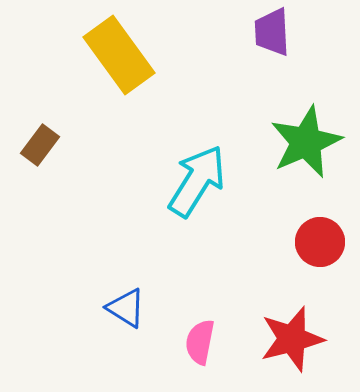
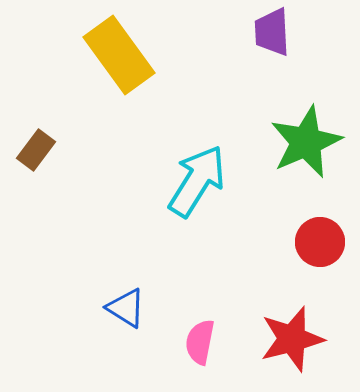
brown rectangle: moved 4 px left, 5 px down
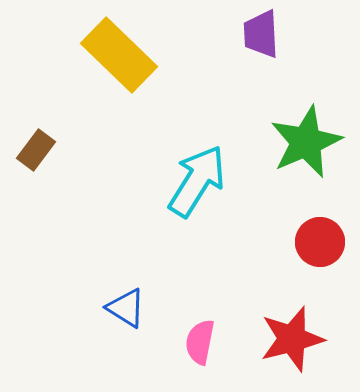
purple trapezoid: moved 11 px left, 2 px down
yellow rectangle: rotated 10 degrees counterclockwise
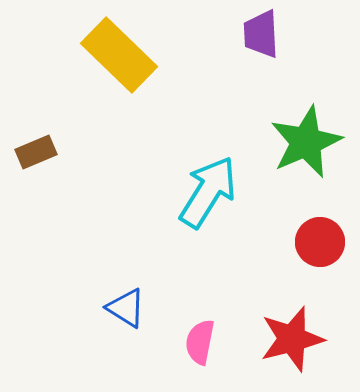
brown rectangle: moved 2 px down; rotated 30 degrees clockwise
cyan arrow: moved 11 px right, 11 px down
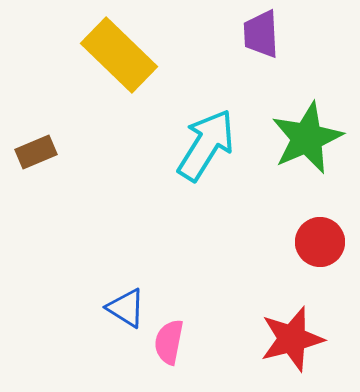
green star: moved 1 px right, 4 px up
cyan arrow: moved 2 px left, 47 px up
pink semicircle: moved 31 px left
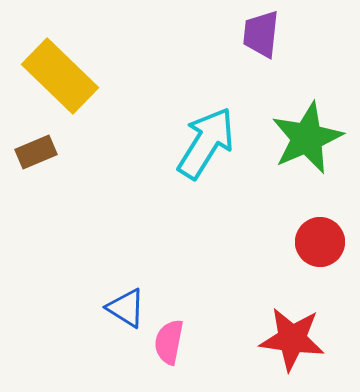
purple trapezoid: rotated 9 degrees clockwise
yellow rectangle: moved 59 px left, 21 px down
cyan arrow: moved 2 px up
red star: rotated 22 degrees clockwise
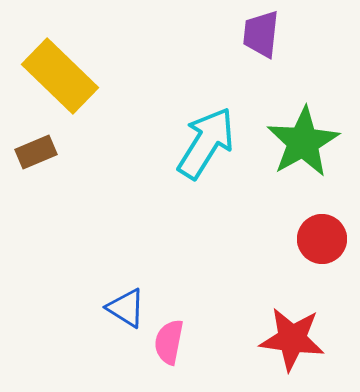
green star: moved 4 px left, 4 px down; rotated 6 degrees counterclockwise
red circle: moved 2 px right, 3 px up
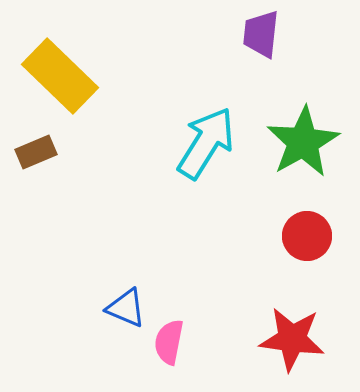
red circle: moved 15 px left, 3 px up
blue triangle: rotated 9 degrees counterclockwise
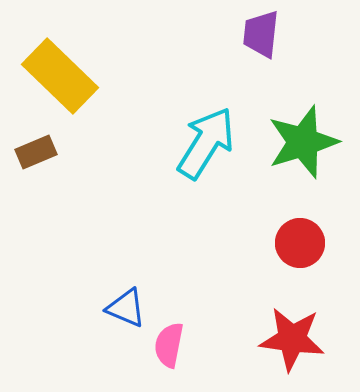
green star: rotated 12 degrees clockwise
red circle: moved 7 px left, 7 px down
pink semicircle: moved 3 px down
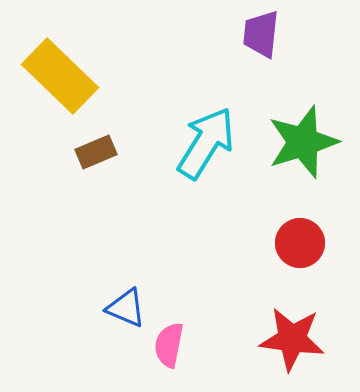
brown rectangle: moved 60 px right
